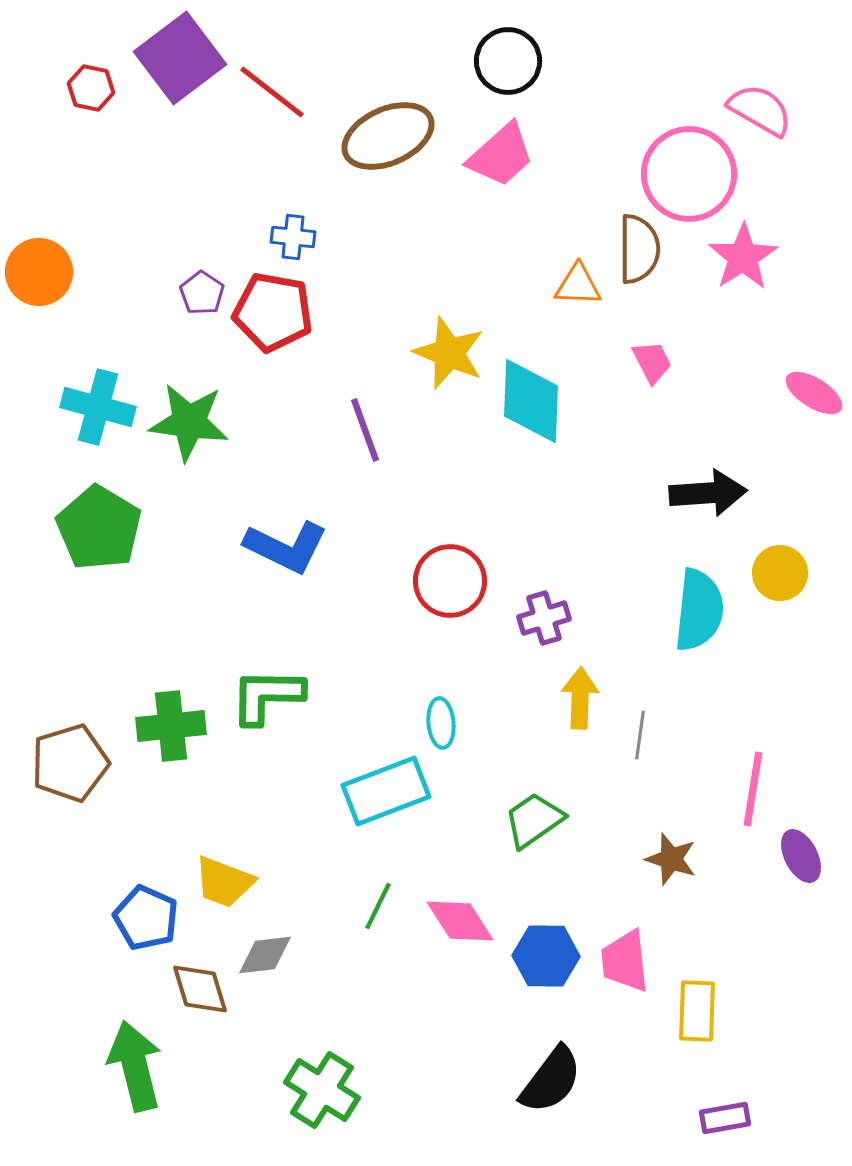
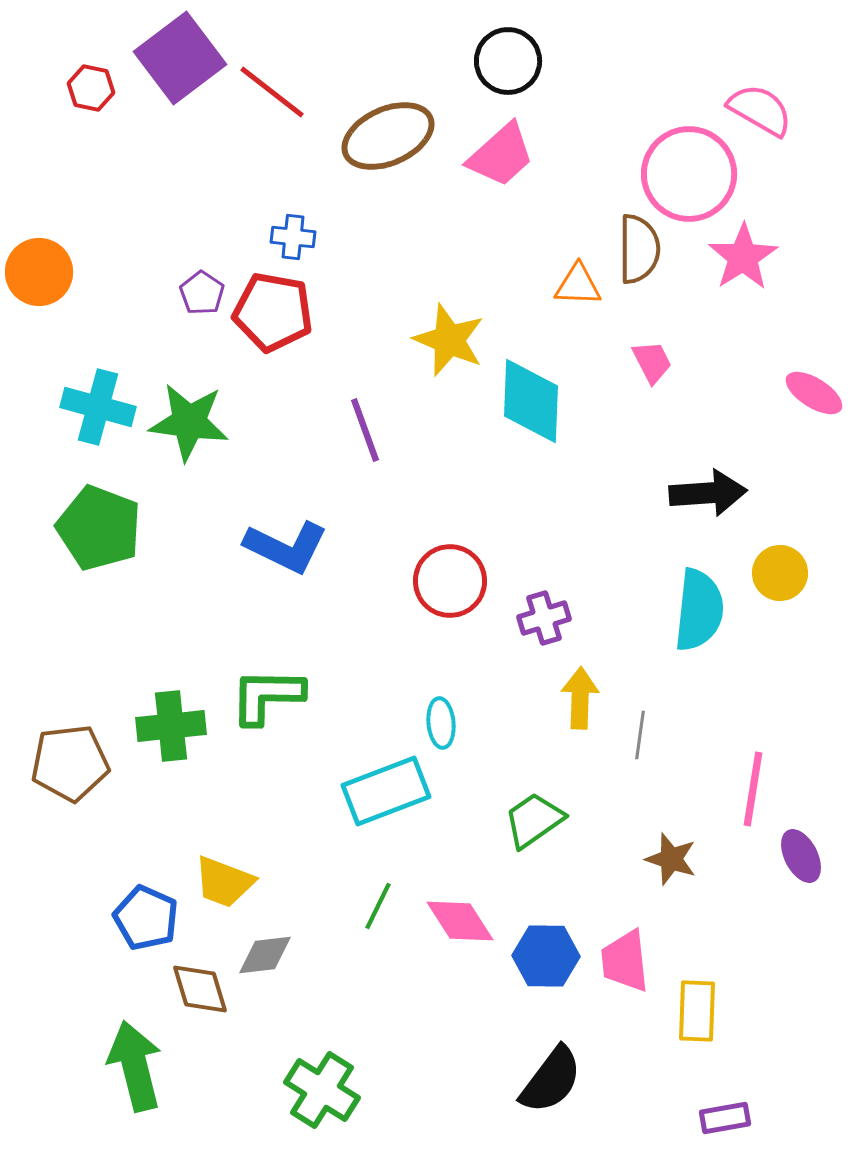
yellow star at (449, 353): moved 13 px up
green pentagon at (99, 528): rotated 10 degrees counterclockwise
brown pentagon at (70, 763): rotated 10 degrees clockwise
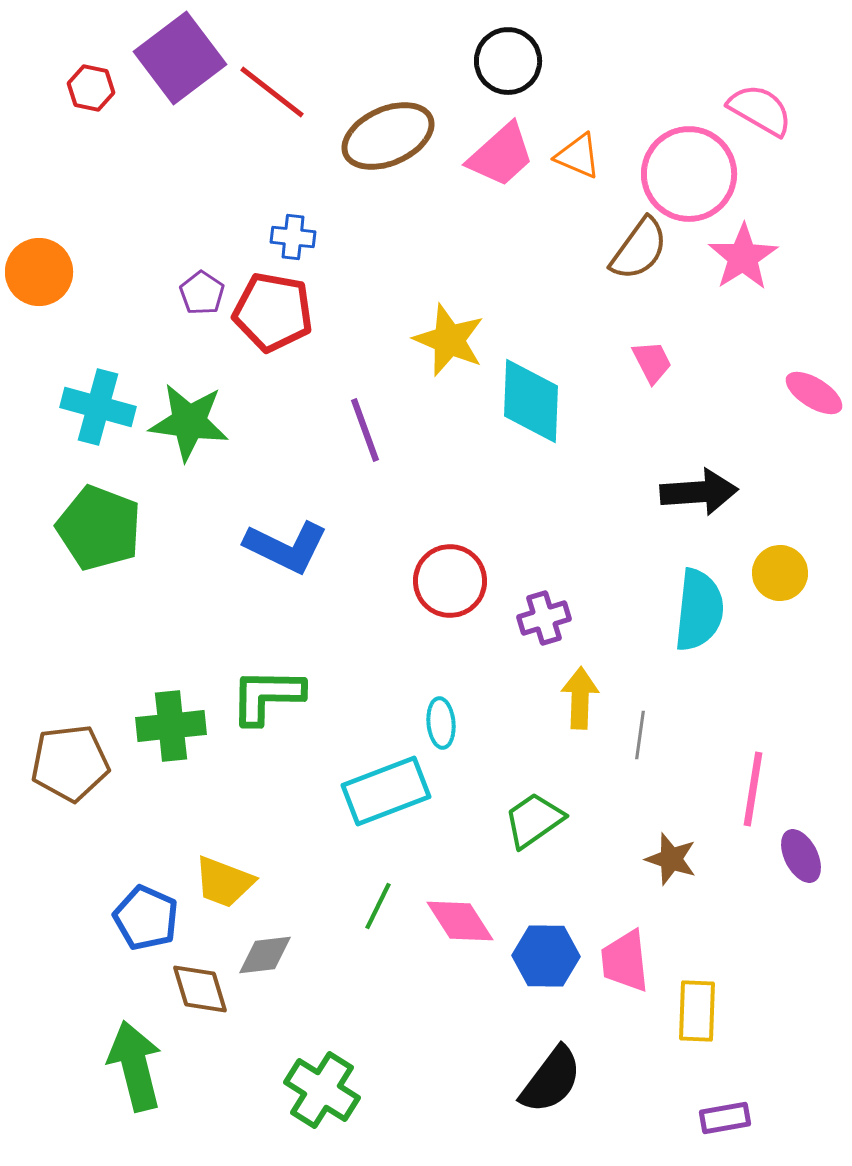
brown semicircle at (639, 249): rotated 36 degrees clockwise
orange triangle at (578, 285): moved 129 px up; rotated 21 degrees clockwise
black arrow at (708, 493): moved 9 px left, 1 px up
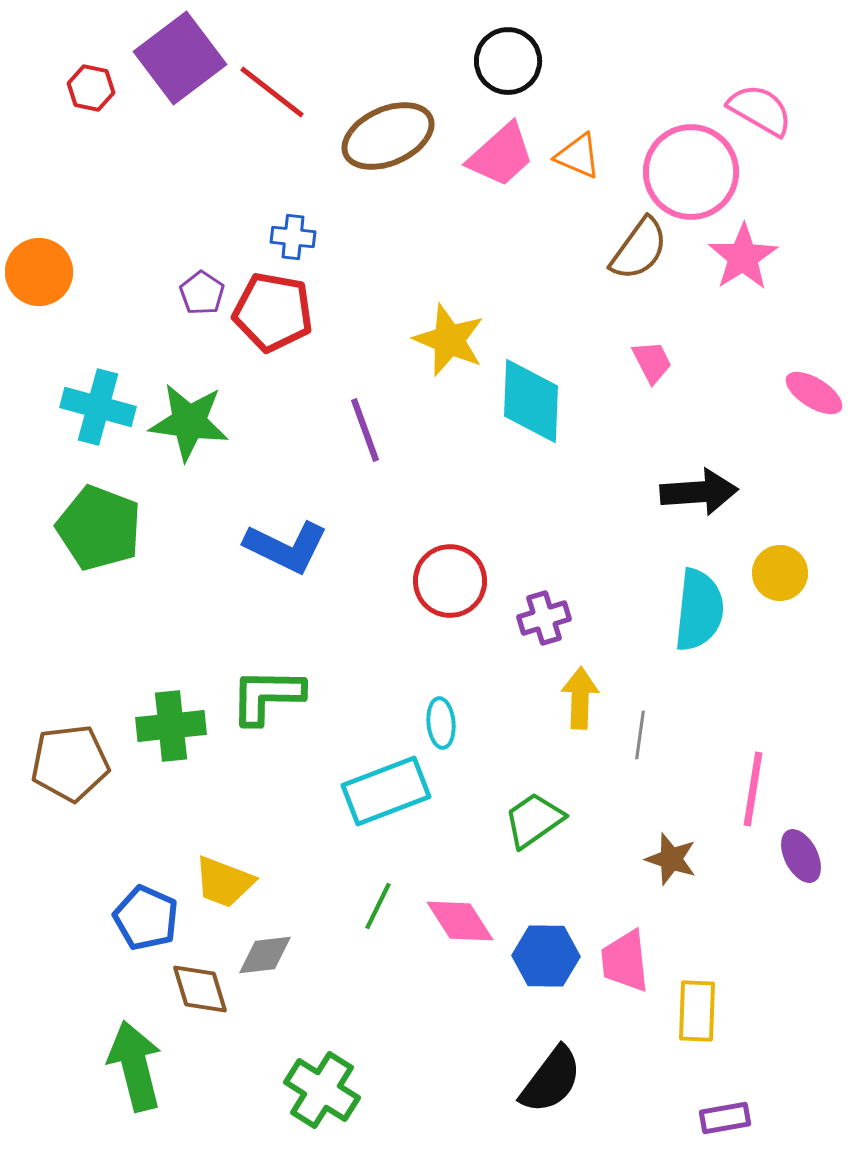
pink circle at (689, 174): moved 2 px right, 2 px up
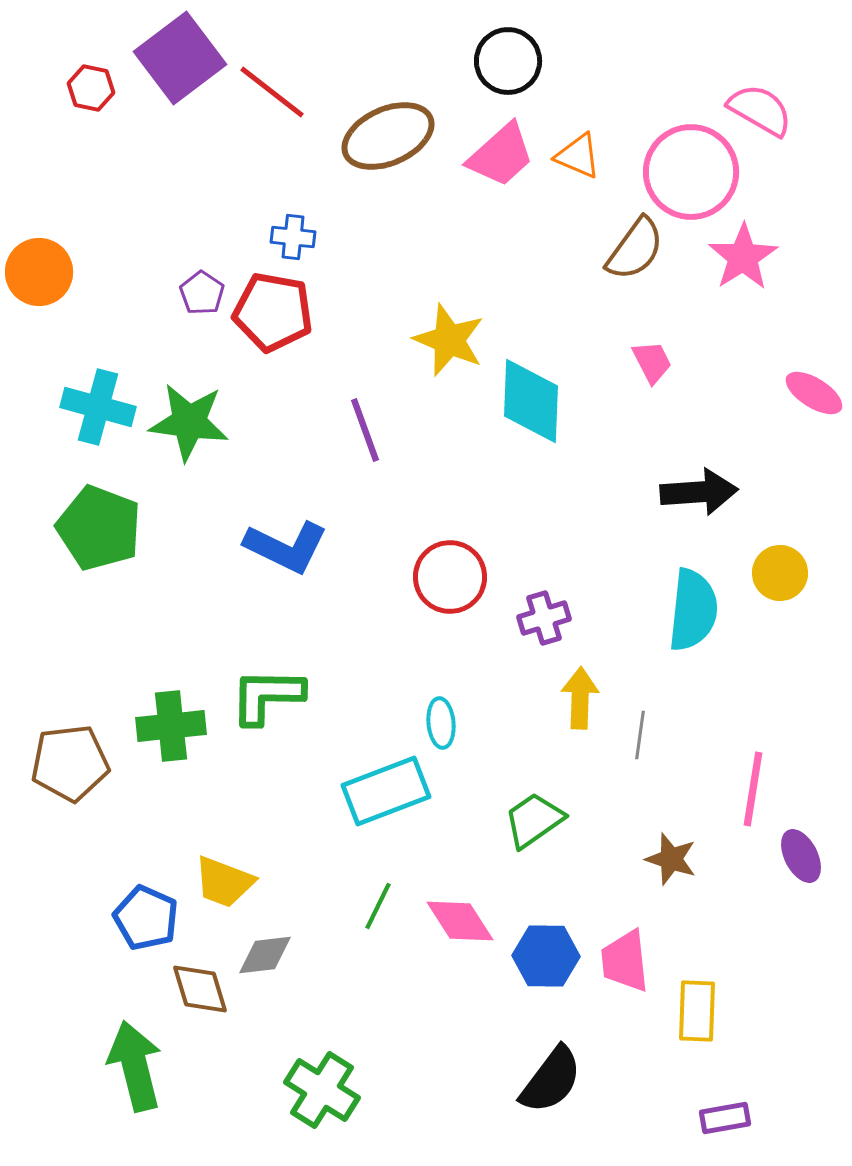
brown semicircle at (639, 249): moved 4 px left
red circle at (450, 581): moved 4 px up
cyan semicircle at (699, 610): moved 6 px left
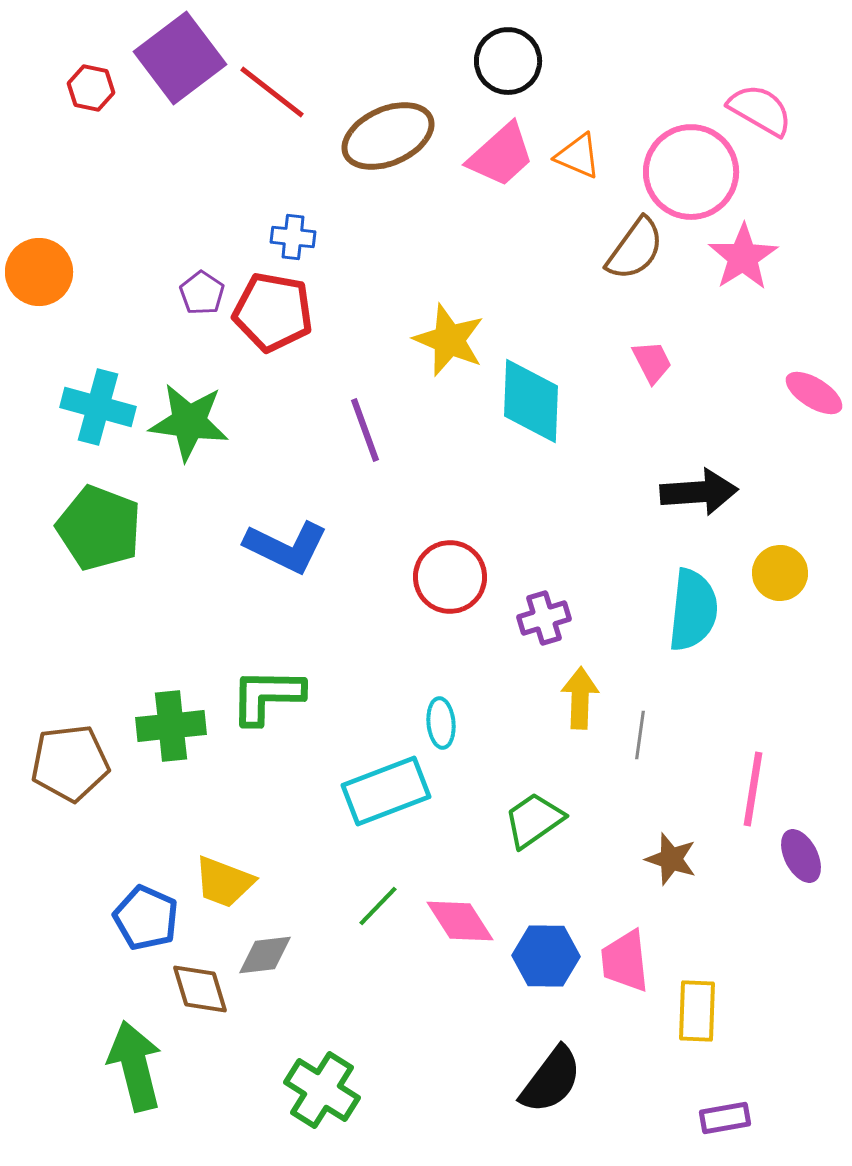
green line at (378, 906): rotated 18 degrees clockwise
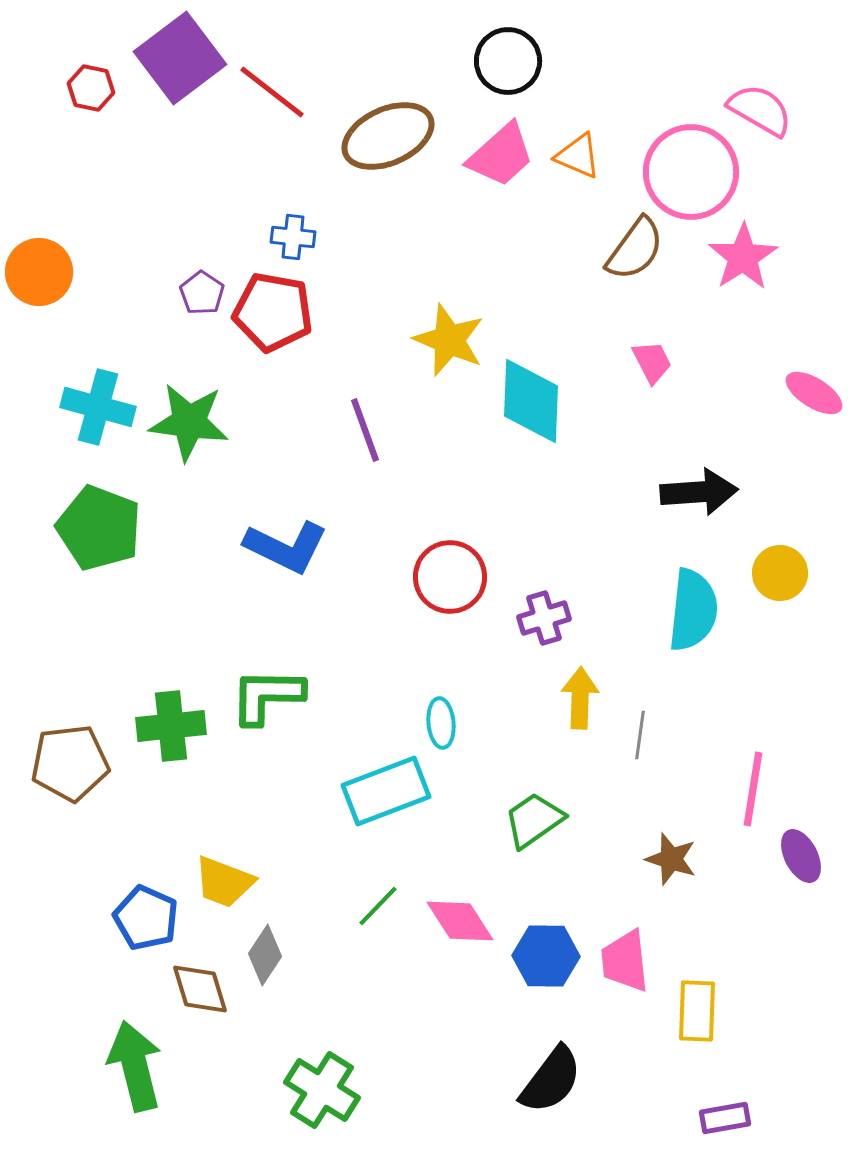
gray diamond at (265, 955): rotated 50 degrees counterclockwise
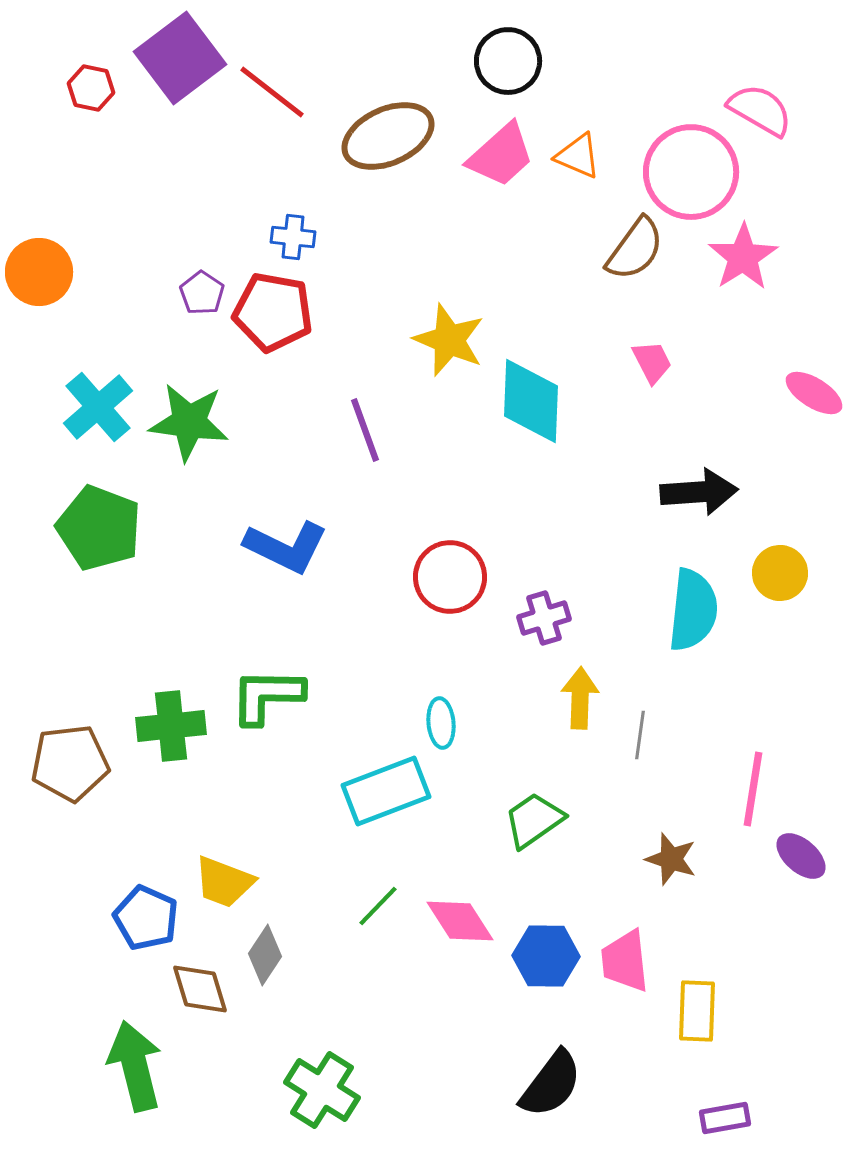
cyan cross at (98, 407): rotated 34 degrees clockwise
purple ellipse at (801, 856): rotated 22 degrees counterclockwise
black semicircle at (551, 1080): moved 4 px down
